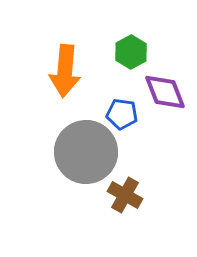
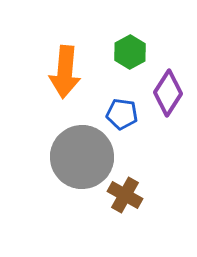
green hexagon: moved 1 px left
orange arrow: moved 1 px down
purple diamond: moved 3 px right, 1 px down; rotated 54 degrees clockwise
gray circle: moved 4 px left, 5 px down
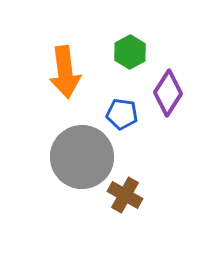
orange arrow: rotated 12 degrees counterclockwise
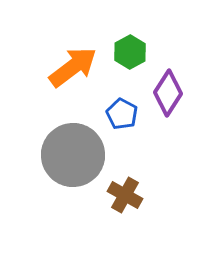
orange arrow: moved 8 px right, 5 px up; rotated 120 degrees counterclockwise
blue pentagon: rotated 20 degrees clockwise
gray circle: moved 9 px left, 2 px up
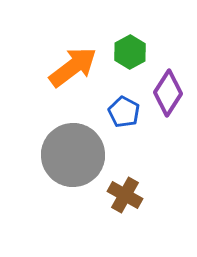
blue pentagon: moved 2 px right, 2 px up
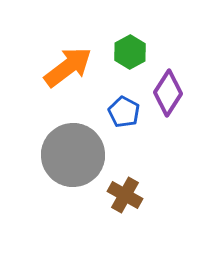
orange arrow: moved 5 px left
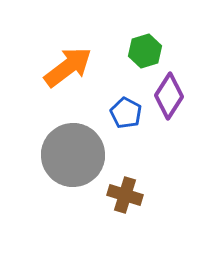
green hexagon: moved 15 px right, 1 px up; rotated 12 degrees clockwise
purple diamond: moved 1 px right, 3 px down
blue pentagon: moved 2 px right, 1 px down
brown cross: rotated 12 degrees counterclockwise
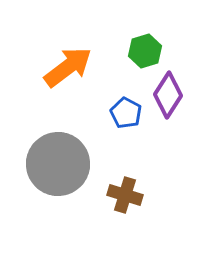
purple diamond: moved 1 px left, 1 px up
gray circle: moved 15 px left, 9 px down
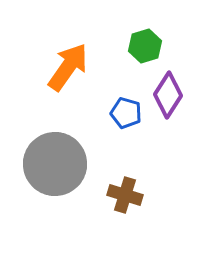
green hexagon: moved 5 px up
orange arrow: rotated 18 degrees counterclockwise
blue pentagon: rotated 12 degrees counterclockwise
gray circle: moved 3 px left
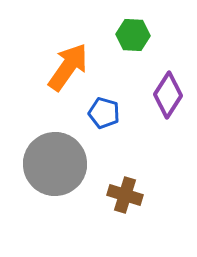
green hexagon: moved 12 px left, 11 px up; rotated 20 degrees clockwise
blue pentagon: moved 22 px left
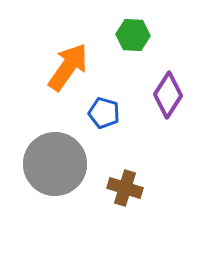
brown cross: moved 7 px up
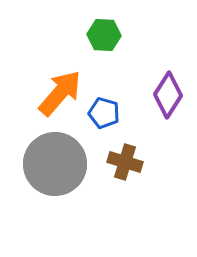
green hexagon: moved 29 px left
orange arrow: moved 8 px left, 26 px down; rotated 6 degrees clockwise
brown cross: moved 26 px up
